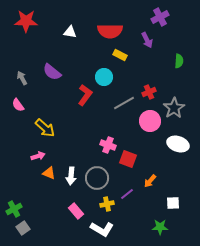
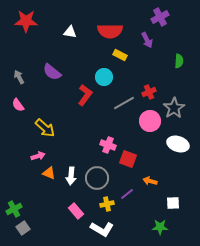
gray arrow: moved 3 px left, 1 px up
orange arrow: rotated 64 degrees clockwise
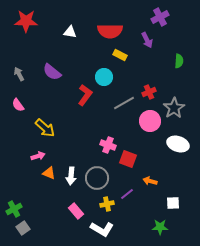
gray arrow: moved 3 px up
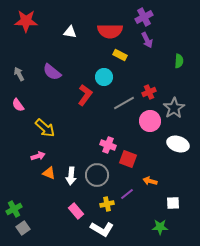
purple cross: moved 16 px left
gray circle: moved 3 px up
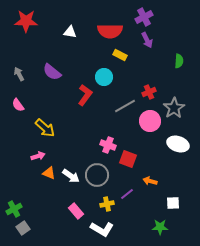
gray line: moved 1 px right, 3 px down
white arrow: rotated 60 degrees counterclockwise
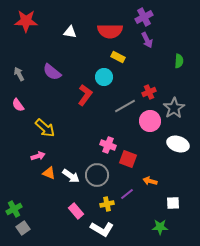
yellow rectangle: moved 2 px left, 2 px down
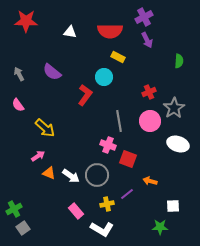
gray line: moved 6 px left, 15 px down; rotated 70 degrees counterclockwise
pink arrow: rotated 16 degrees counterclockwise
white square: moved 3 px down
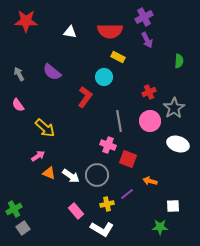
red L-shape: moved 2 px down
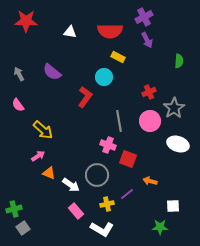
yellow arrow: moved 2 px left, 2 px down
white arrow: moved 9 px down
green cross: rotated 14 degrees clockwise
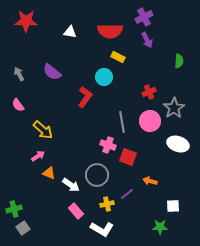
gray line: moved 3 px right, 1 px down
red square: moved 2 px up
